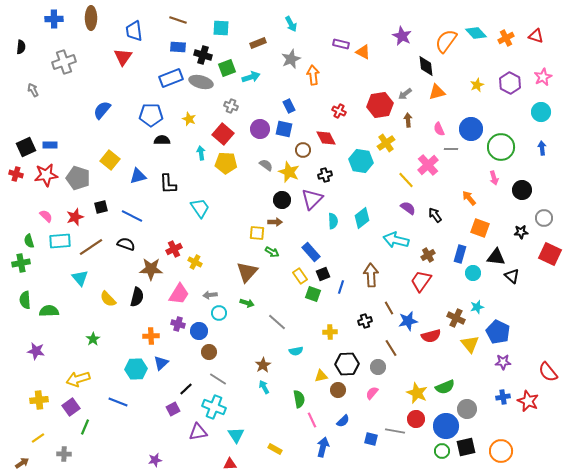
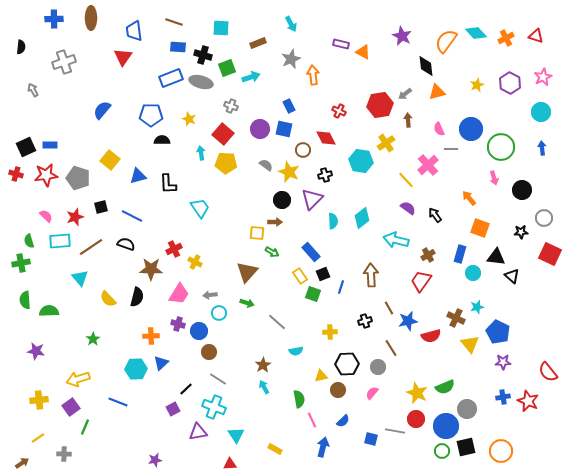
brown line at (178, 20): moved 4 px left, 2 px down
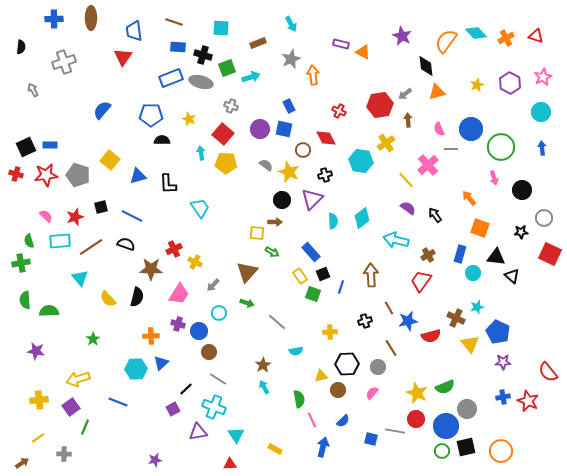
gray pentagon at (78, 178): moved 3 px up
gray arrow at (210, 295): moved 3 px right, 10 px up; rotated 40 degrees counterclockwise
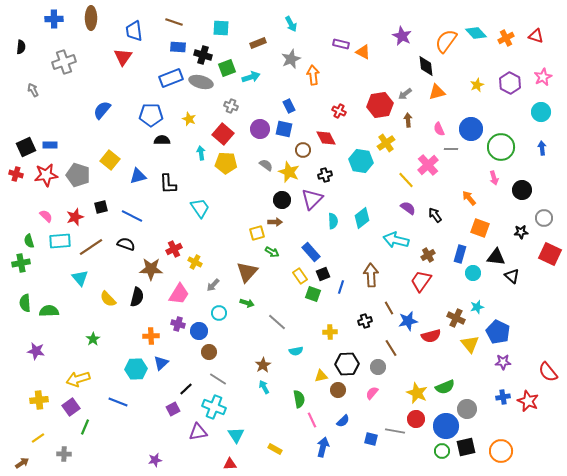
yellow square at (257, 233): rotated 21 degrees counterclockwise
green semicircle at (25, 300): moved 3 px down
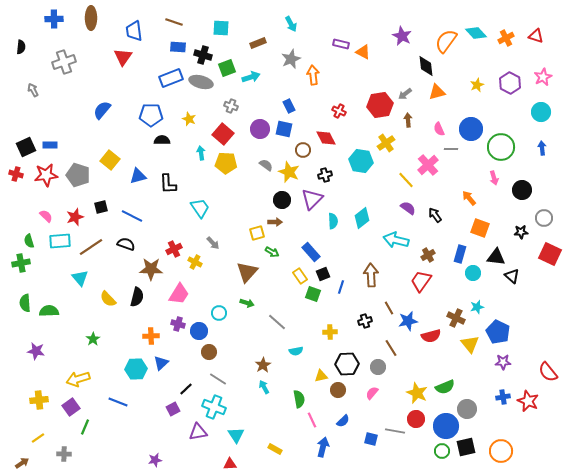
gray arrow at (213, 285): moved 42 px up; rotated 88 degrees counterclockwise
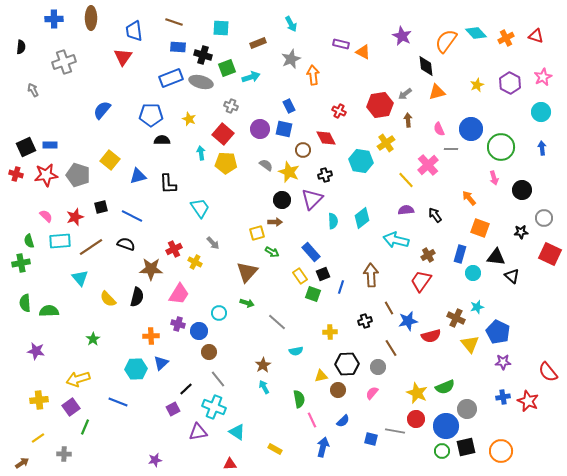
purple semicircle at (408, 208): moved 2 px left, 2 px down; rotated 42 degrees counterclockwise
gray line at (218, 379): rotated 18 degrees clockwise
cyan triangle at (236, 435): moved 1 px right, 3 px up; rotated 24 degrees counterclockwise
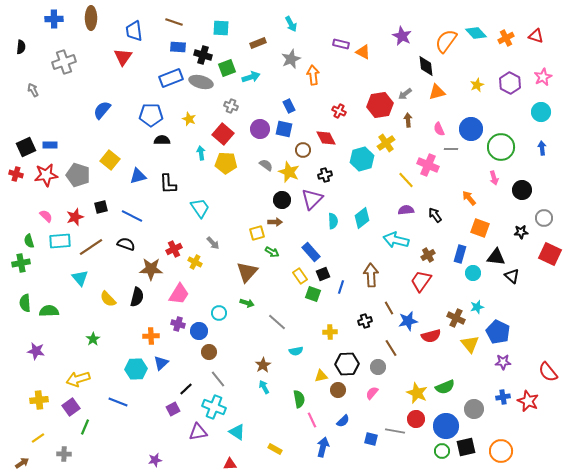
cyan hexagon at (361, 161): moved 1 px right, 2 px up; rotated 25 degrees counterclockwise
pink cross at (428, 165): rotated 25 degrees counterclockwise
gray circle at (467, 409): moved 7 px right
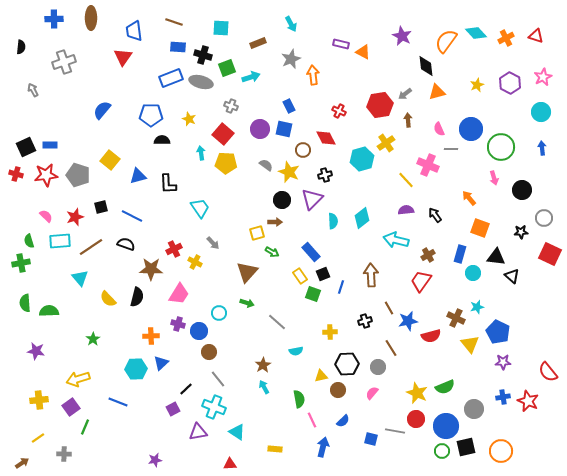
yellow rectangle at (275, 449): rotated 24 degrees counterclockwise
